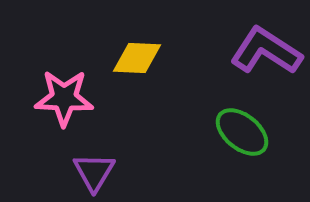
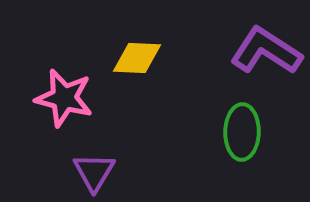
pink star: rotated 12 degrees clockwise
green ellipse: rotated 52 degrees clockwise
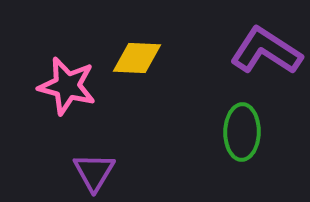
pink star: moved 3 px right, 12 px up
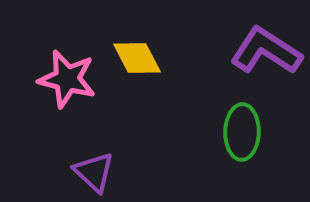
yellow diamond: rotated 60 degrees clockwise
pink star: moved 7 px up
purple triangle: rotated 18 degrees counterclockwise
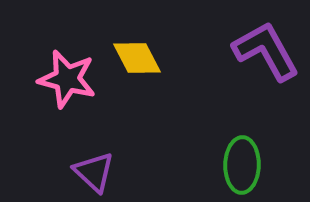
purple L-shape: rotated 28 degrees clockwise
green ellipse: moved 33 px down
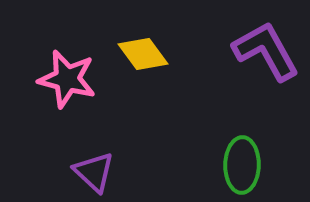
yellow diamond: moved 6 px right, 4 px up; rotated 9 degrees counterclockwise
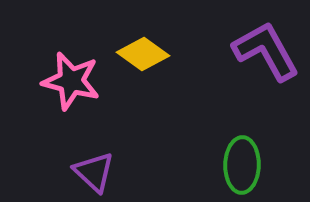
yellow diamond: rotated 18 degrees counterclockwise
pink star: moved 4 px right, 2 px down
